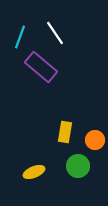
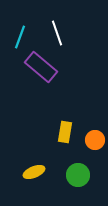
white line: moved 2 px right; rotated 15 degrees clockwise
green circle: moved 9 px down
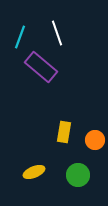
yellow rectangle: moved 1 px left
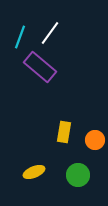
white line: moved 7 px left; rotated 55 degrees clockwise
purple rectangle: moved 1 px left
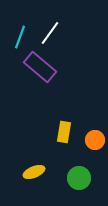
green circle: moved 1 px right, 3 px down
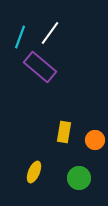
yellow ellipse: rotated 45 degrees counterclockwise
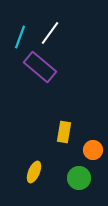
orange circle: moved 2 px left, 10 px down
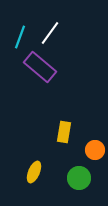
orange circle: moved 2 px right
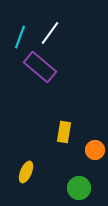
yellow ellipse: moved 8 px left
green circle: moved 10 px down
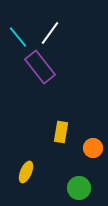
cyan line: moved 2 px left; rotated 60 degrees counterclockwise
purple rectangle: rotated 12 degrees clockwise
yellow rectangle: moved 3 px left
orange circle: moved 2 px left, 2 px up
